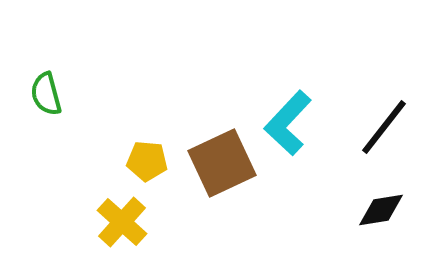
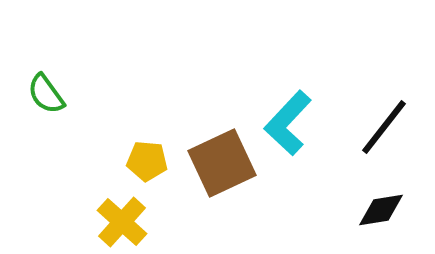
green semicircle: rotated 21 degrees counterclockwise
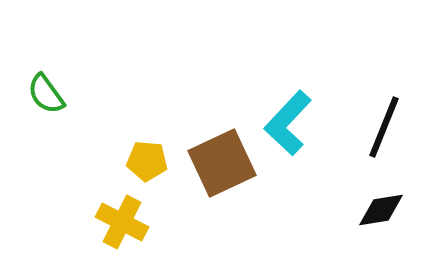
black line: rotated 16 degrees counterclockwise
yellow cross: rotated 15 degrees counterclockwise
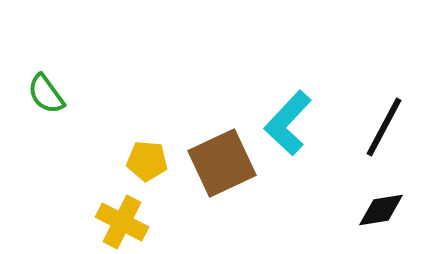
black line: rotated 6 degrees clockwise
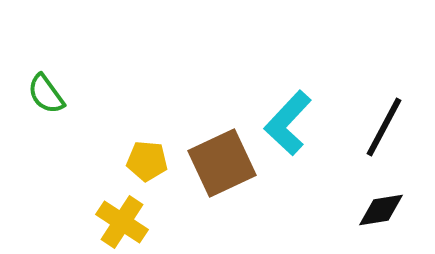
yellow cross: rotated 6 degrees clockwise
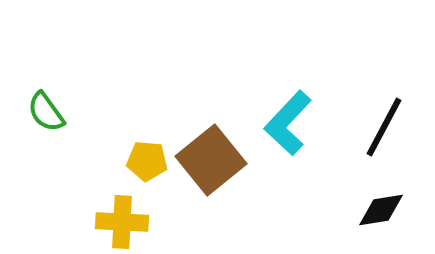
green semicircle: moved 18 px down
brown square: moved 11 px left, 3 px up; rotated 14 degrees counterclockwise
yellow cross: rotated 30 degrees counterclockwise
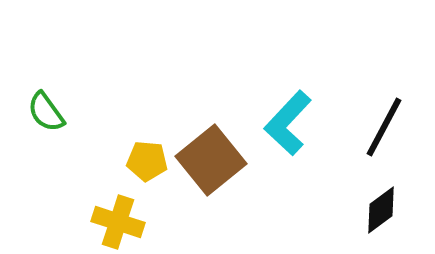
black diamond: rotated 27 degrees counterclockwise
yellow cross: moved 4 px left; rotated 15 degrees clockwise
